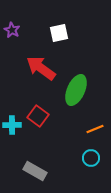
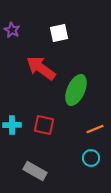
red square: moved 6 px right, 9 px down; rotated 25 degrees counterclockwise
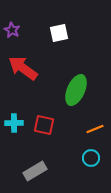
red arrow: moved 18 px left
cyan cross: moved 2 px right, 2 px up
gray rectangle: rotated 60 degrees counterclockwise
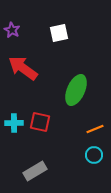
red square: moved 4 px left, 3 px up
cyan circle: moved 3 px right, 3 px up
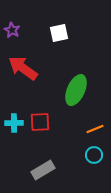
red square: rotated 15 degrees counterclockwise
gray rectangle: moved 8 px right, 1 px up
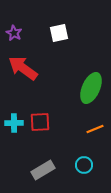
purple star: moved 2 px right, 3 px down
green ellipse: moved 15 px right, 2 px up
cyan circle: moved 10 px left, 10 px down
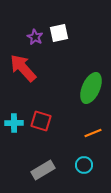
purple star: moved 21 px right, 4 px down
red arrow: rotated 12 degrees clockwise
red square: moved 1 px right, 1 px up; rotated 20 degrees clockwise
orange line: moved 2 px left, 4 px down
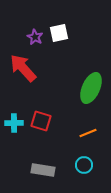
orange line: moved 5 px left
gray rectangle: rotated 40 degrees clockwise
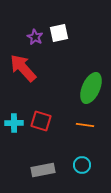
orange line: moved 3 px left, 8 px up; rotated 30 degrees clockwise
cyan circle: moved 2 px left
gray rectangle: rotated 20 degrees counterclockwise
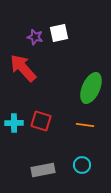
purple star: rotated 14 degrees counterclockwise
